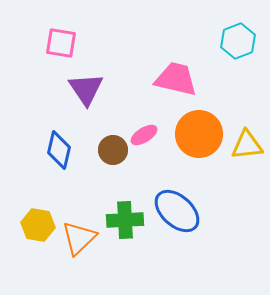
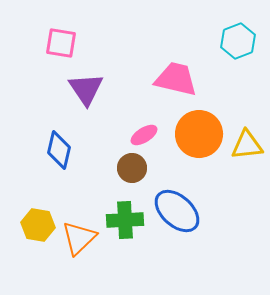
brown circle: moved 19 px right, 18 px down
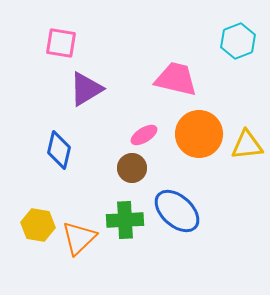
purple triangle: rotated 33 degrees clockwise
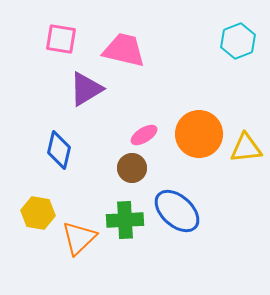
pink square: moved 4 px up
pink trapezoid: moved 52 px left, 29 px up
yellow triangle: moved 1 px left, 3 px down
yellow hexagon: moved 12 px up
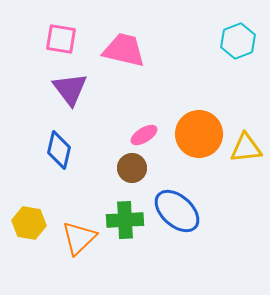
purple triangle: moved 16 px left; rotated 36 degrees counterclockwise
yellow hexagon: moved 9 px left, 10 px down
